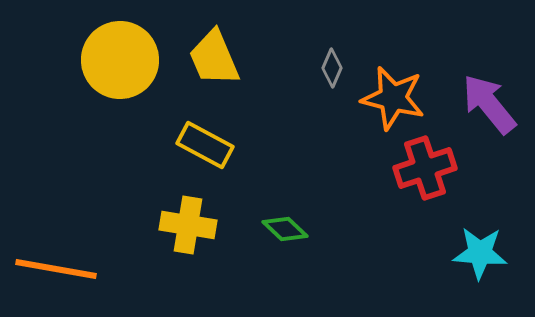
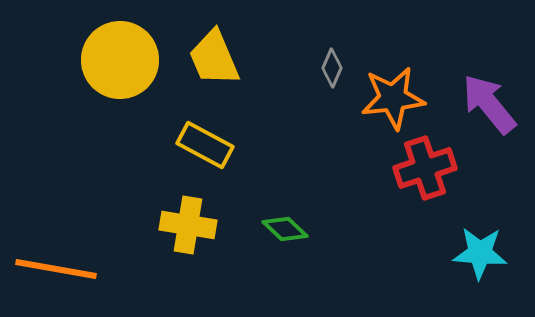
orange star: rotated 20 degrees counterclockwise
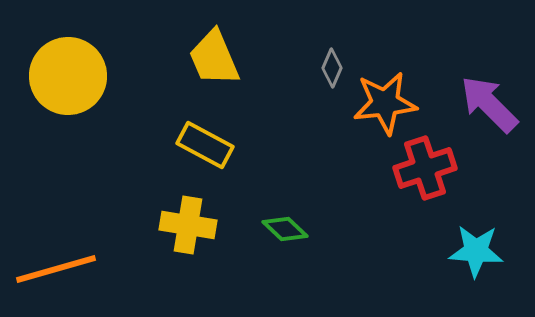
yellow circle: moved 52 px left, 16 px down
orange star: moved 8 px left, 5 px down
purple arrow: rotated 6 degrees counterclockwise
cyan star: moved 4 px left, 2 px up
orange line: rotated 26 degrees counterclockwise
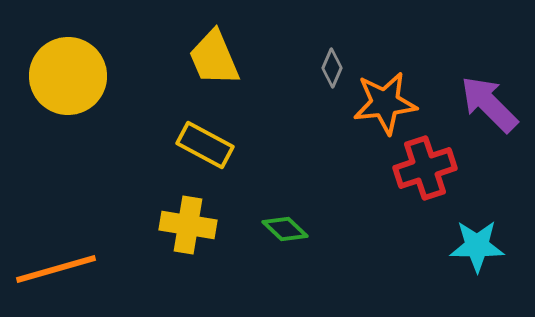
cyan star: moved 1 px right, 5 px up; rotated 4 degrees counterclockwise
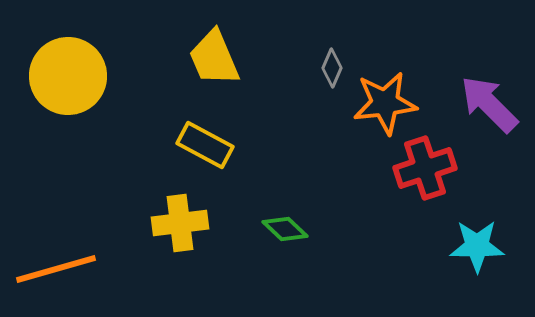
yellow cross: moved 8 px left, 2 px up; rotated 16 degrees counterclockwise
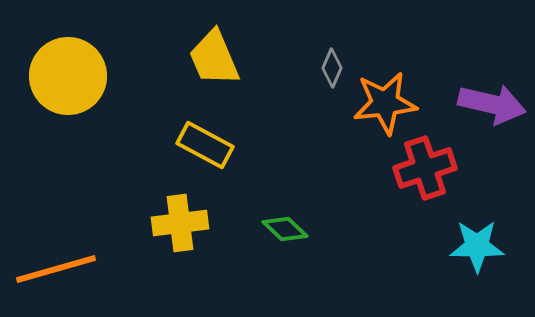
purple arrow: moved 3 px right; rotated 148 degrees clockwise
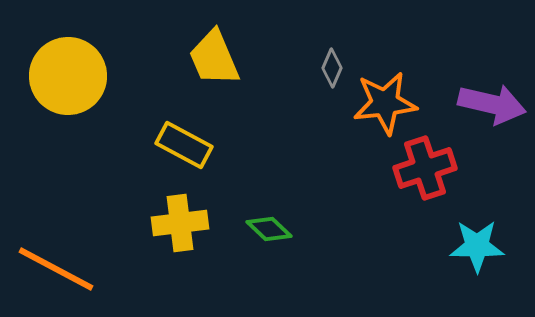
yellow rectangle: moved 21 px left
green diamond: moved 16 px left
orange line: rotated 44 degrees clockwise
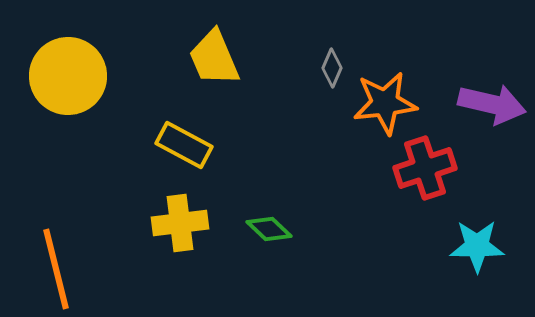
orange line: rotated 48 degrees clockwise
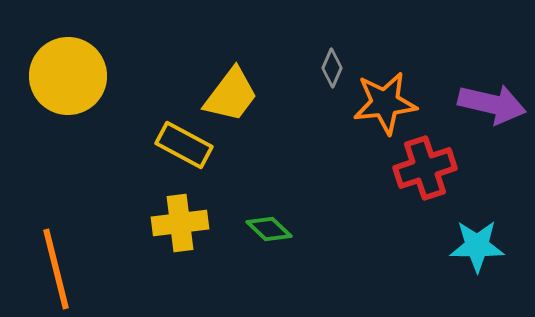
yellow trapezoid: moved 17 px right, 37 px down; rotated 120 degrees counterclockwise
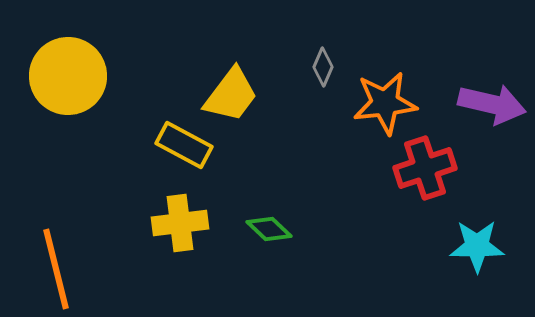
gray diamond: moved 9 px left, 1 px up
